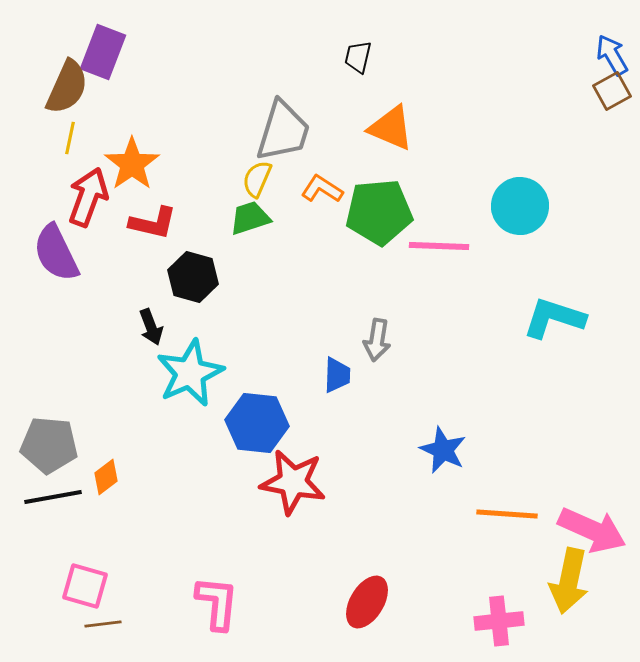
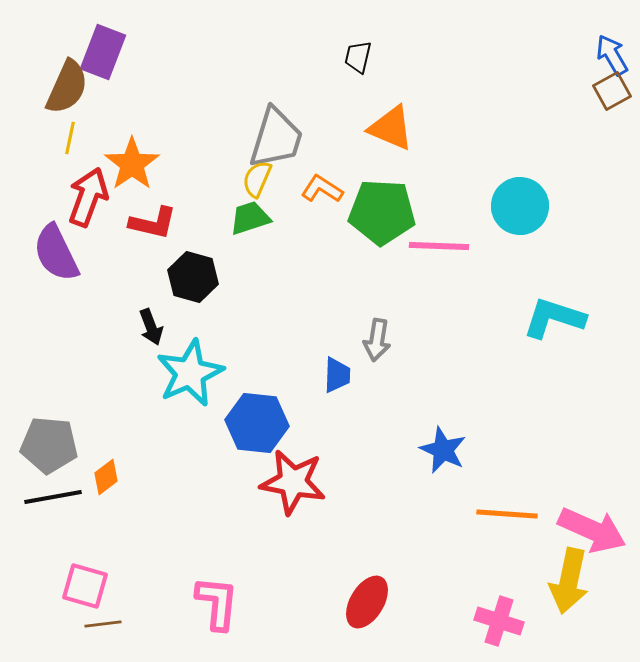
gray trapezoid: moved 7 px left, 7 px down
green pentagon: moved 3 px right; rotated 8 degrees clockwise
pink cross: rotated 24 degrees clockwise
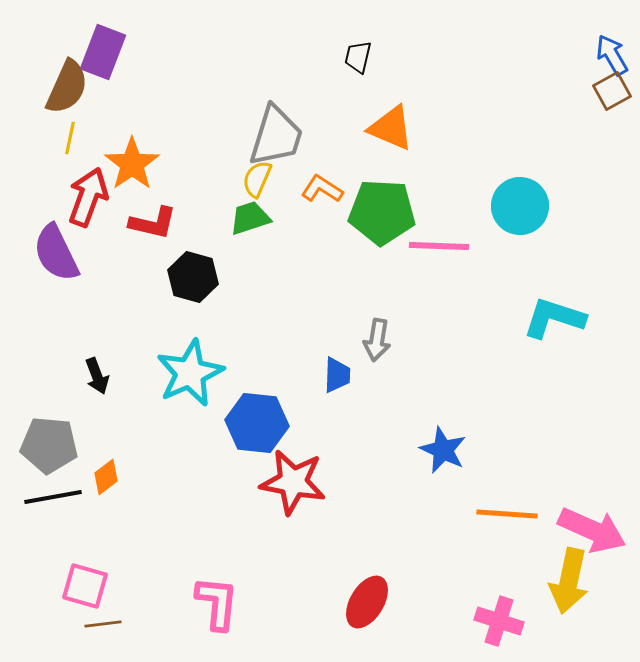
gray trapezoid: moved 2 px up
black arrow: moved 54 px left, 49 px down
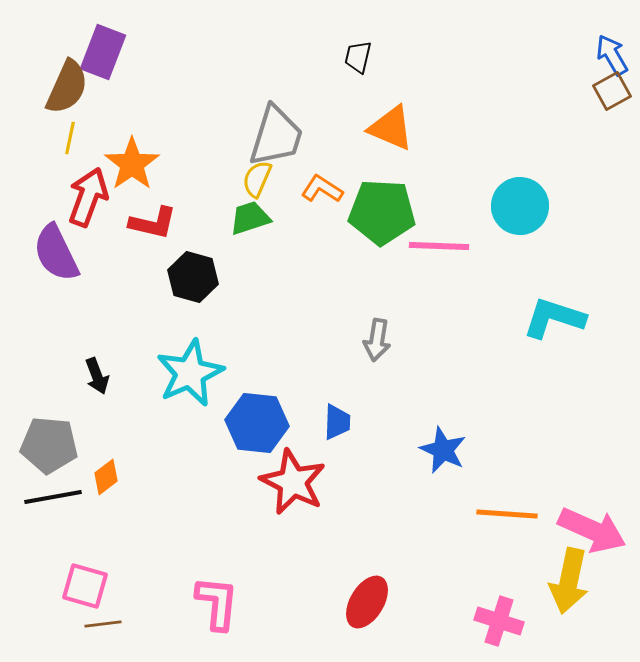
blue trapezoid: moved 47 px down
red star: rotated 16 degrees clockwise
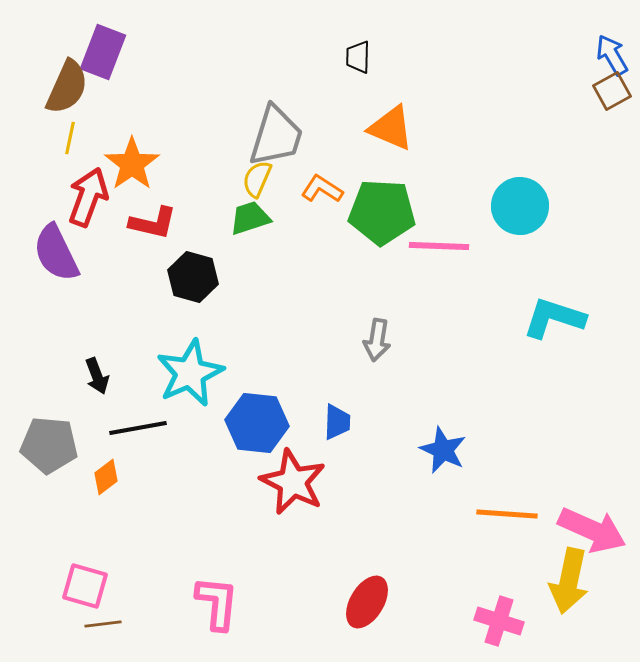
black trapezoid: rotated 12 degrees counterclockwise
black line: moved 85 px right, 69 px up
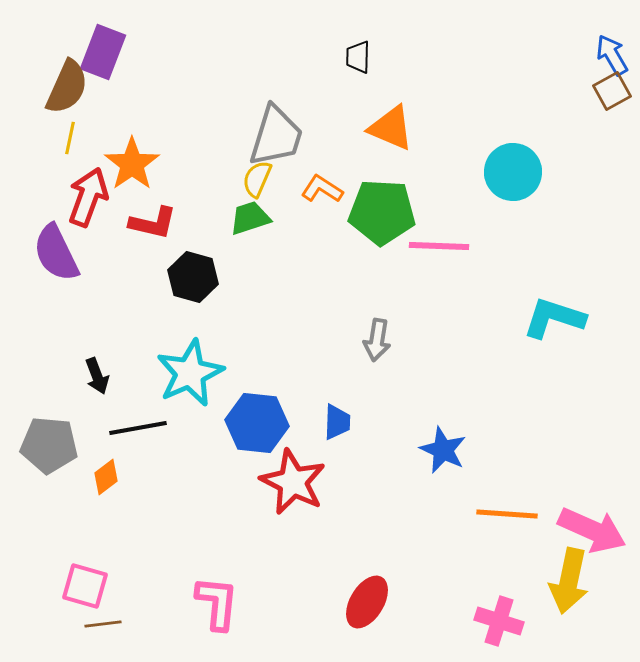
cyan circle: moved 7 px left, 34 px up
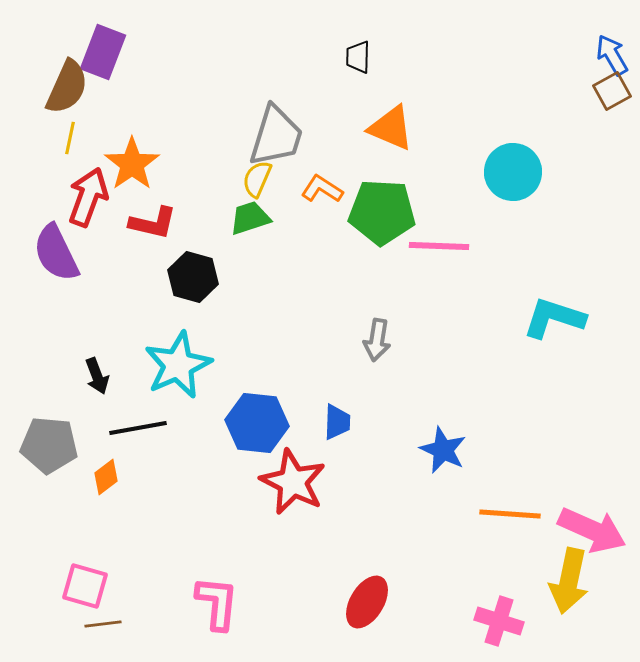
cyan star: moved 12 px left, 8 px up
orange line: moved 3 px right
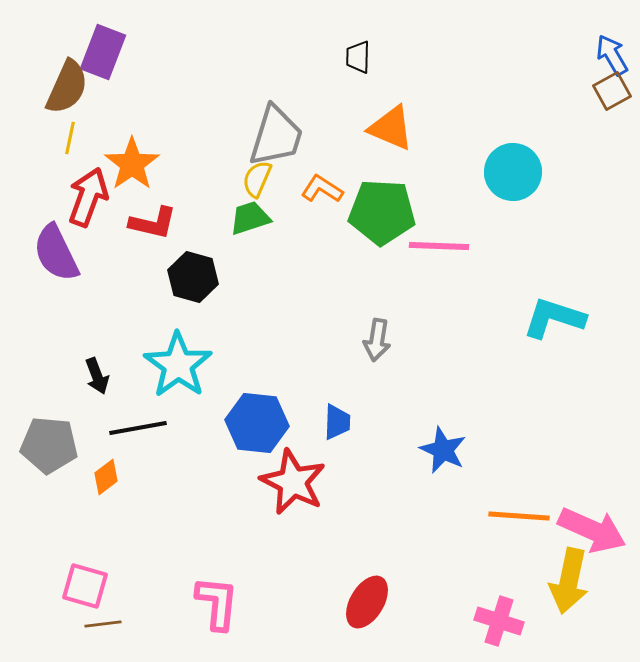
cyan star: rotated 12 degrees counterclockwise
orange line: moved 9 px right, 2 px down
